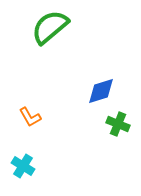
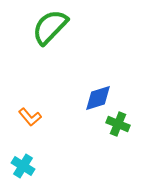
green semicircle: rotated 6 degrees counterclockwise
blue diamond: moved 3 px left, 7 px down
orange L-shape: rotated 10 degrees counterclockwise
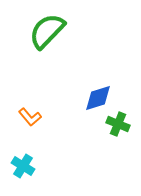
green semicircle: moved 3 px left, 4 px down
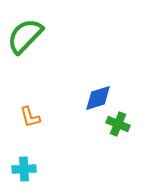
green semicircle: moved 22 px left, 5 px down
orange L-shape: rotated 25 degrees clockwise
cyan cross: moved 1 px right, 3 px down; rotated 35 degrees counterclockwise
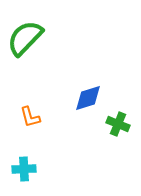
green semicircle: moved 2 px down
blue diamond: moved 10 px left
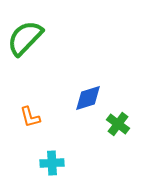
green cross: rotated 15 degrees clockwise
cyan cross: moved 28 px right, 6 px up
